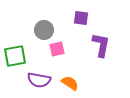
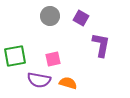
purple square: rotated 21 degrees clockwise
gray circle: moved 6 px right, 14 px up
pink square: moved 4 px left, 10 px down
orange semicircle: moved 2 px left; rotated 18 degrees counterclockwise
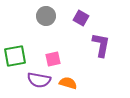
gray circle: moved 4 px left
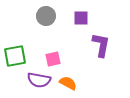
purple square: rotated 28 degrees counterclockwise
orange semicircle: rotated 12 degrees clockwise
